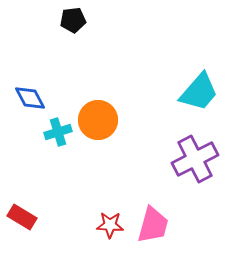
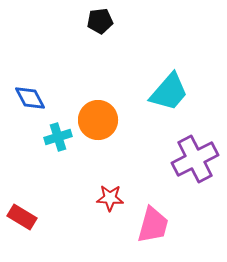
black pentagon: moved 27 px right, 1 px down
cyan trapezoid: moved 30 px left
cyan cross: moved 5 px down
red star: moved 27 px up
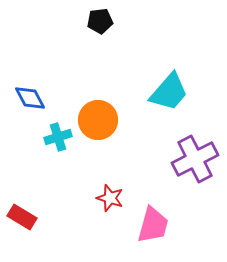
red star: rotated 16 degrees clockwise
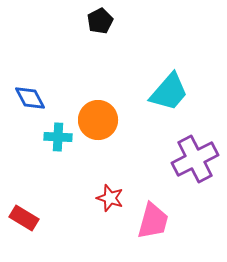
black pentagon: rotated 20 degrees counterclockwise
cyan cross: rotated 20 degrees clockwise
red rectangle: moved 2 px right, 1 px down
pink trapezoid: moved 4 px up
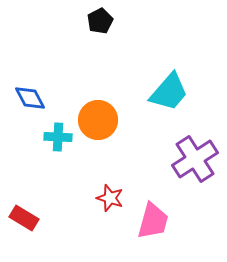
purple cross: rotated 6 degrees counterclockwise
